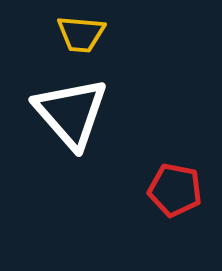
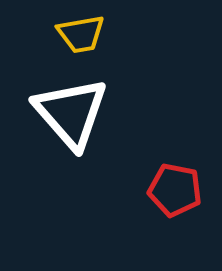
yellow trapezoid: rotated 15 degrees counterclockwise
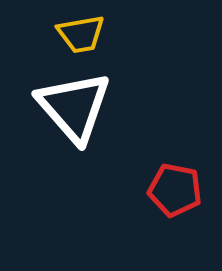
white triangle: moved 3 px right, 6 px up
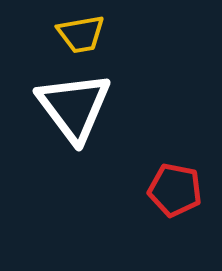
white triangle: rotated 4 degrees clockwise
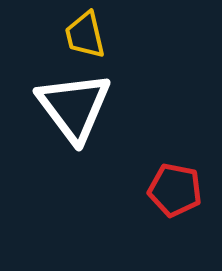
yellow trapezoid: moved 4 px right, 1 px down; rotated 87 degrees clockwise
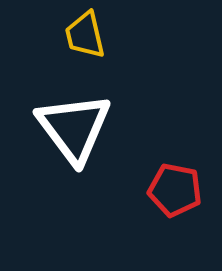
white triangle: moved 21 px down
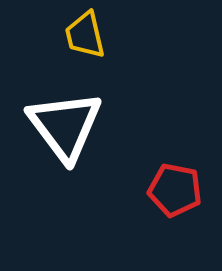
white triangle: moved 9 px left, 2 px up
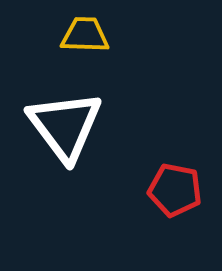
yellow trapezoid: rotated 105 degrees clockwise
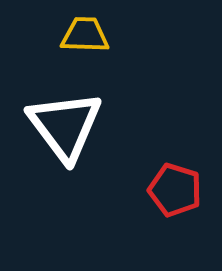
red pentagon: rotated 6 degrees clockwise
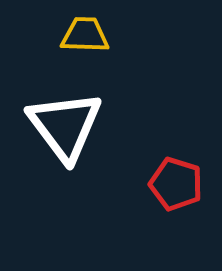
red pentagon: moved 1 px right, 6 px up
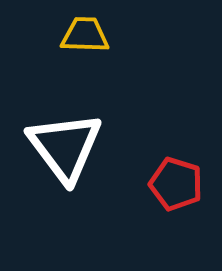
white triangle: moved 21 px down
